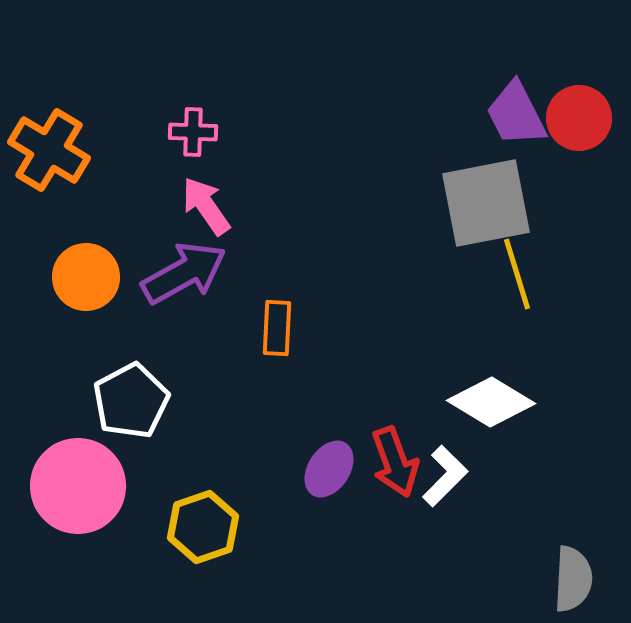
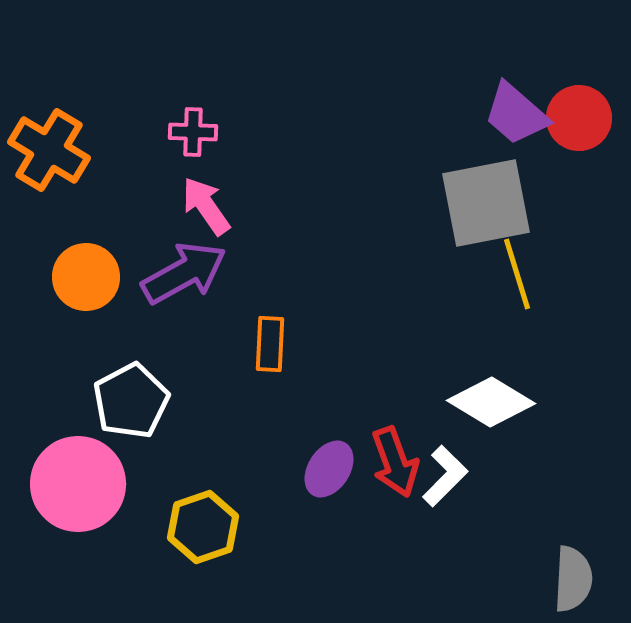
purple trapezoid: rotated 22 degrees counterclockwise
orange rectangle: moved 7 px left, 16 px down
pink circle: moved 2 px up
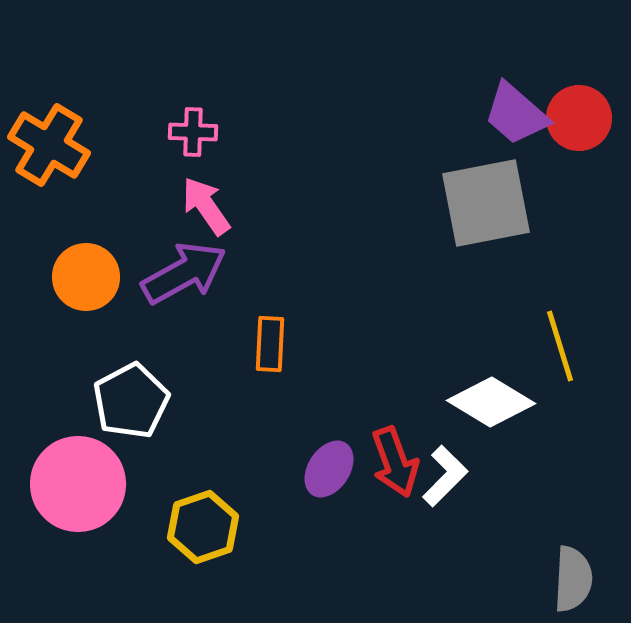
orange cross: moved 5 px up
yellow line: moved 43 px right, 72 px down
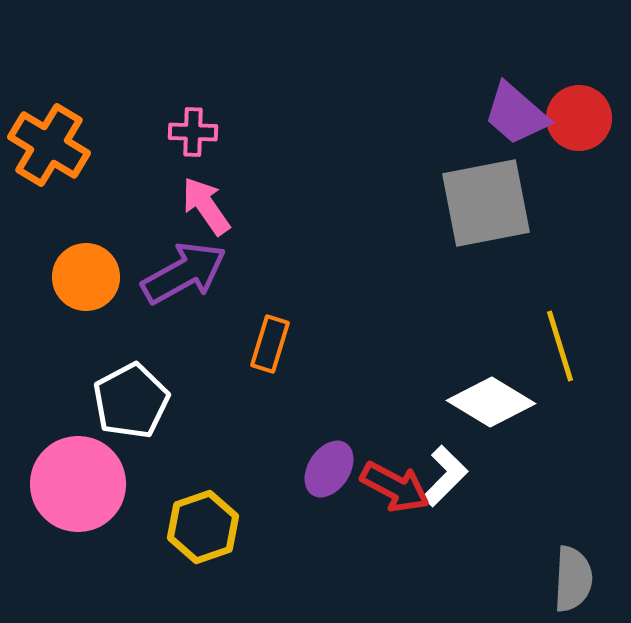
orange rectangle: rotated 14 degrees clockwise
red arrow: moved 25 px down; rotated 42 degrees counterclockwise
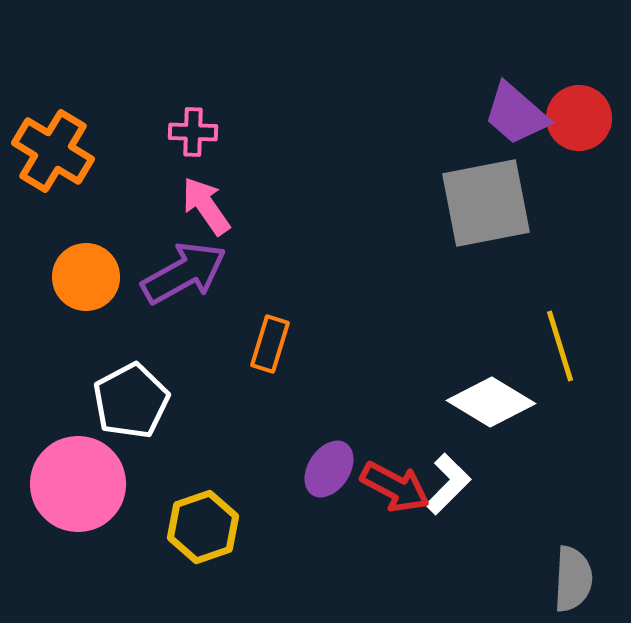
orange cross: moved 4 px right, 6 px down
white L-shape: moved 3 px right, 8 px down
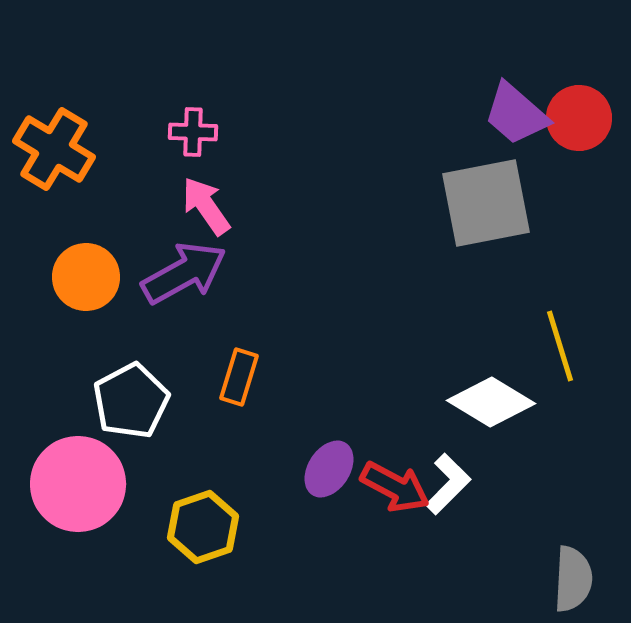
orange cross: moved 1 px right, 2 px up
orange rectangle: moved 31 px left, 33 px down
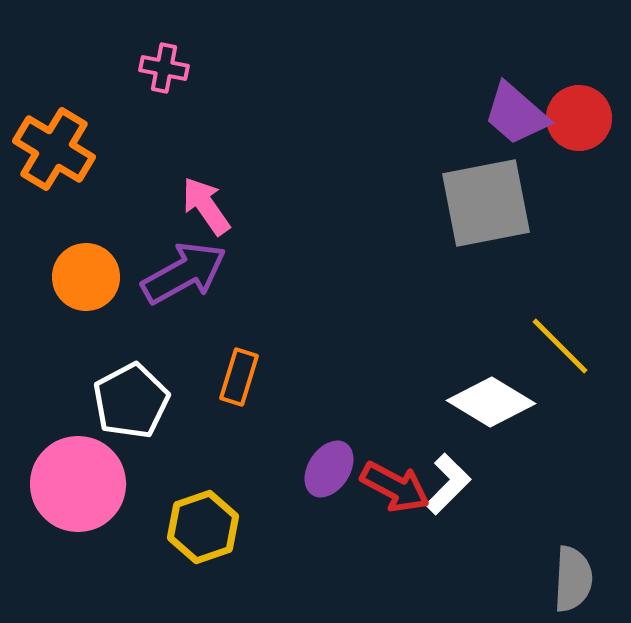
pink cross: moved 29 px left, 64 px up; rotated 9 degrees clockwise
yellow line: rotated 28 degrees counterclockwise
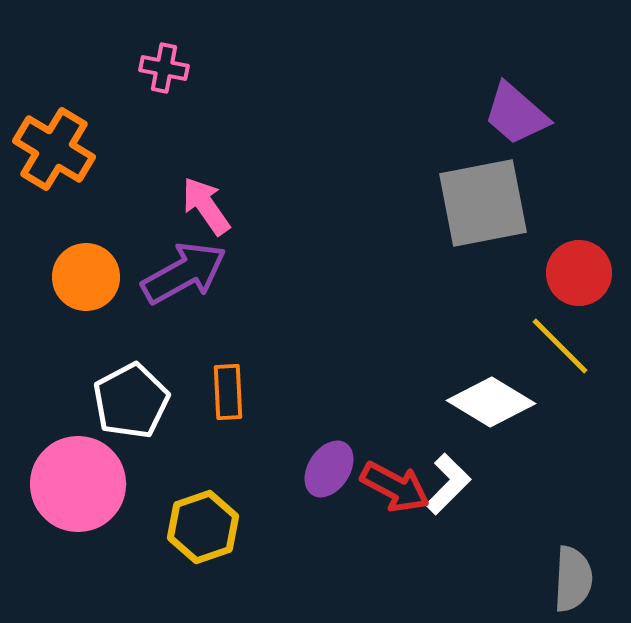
red circle: moved 155 px down
gray square: moved 3 px left
orange rectangle: moved 11 px left, 15 px down; rotated 20 degrees counterclockwise
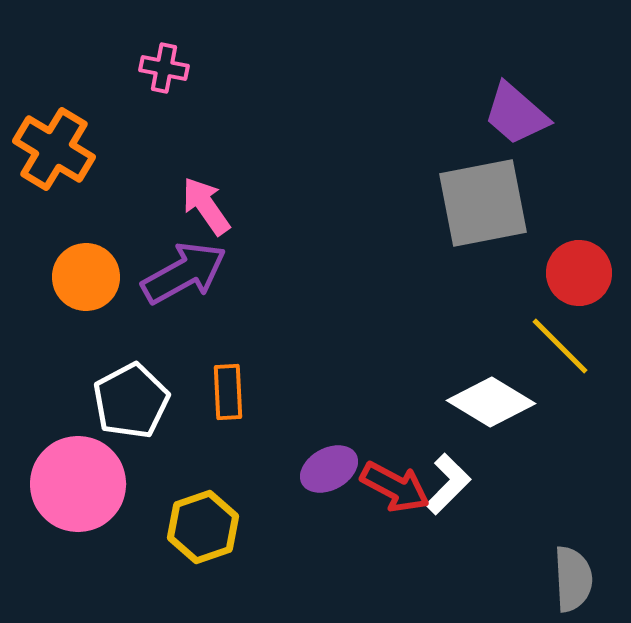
purple ellipse: rotated 28 degrees clockwise
gray semicircle: rotated 6 degrees counterclockwise
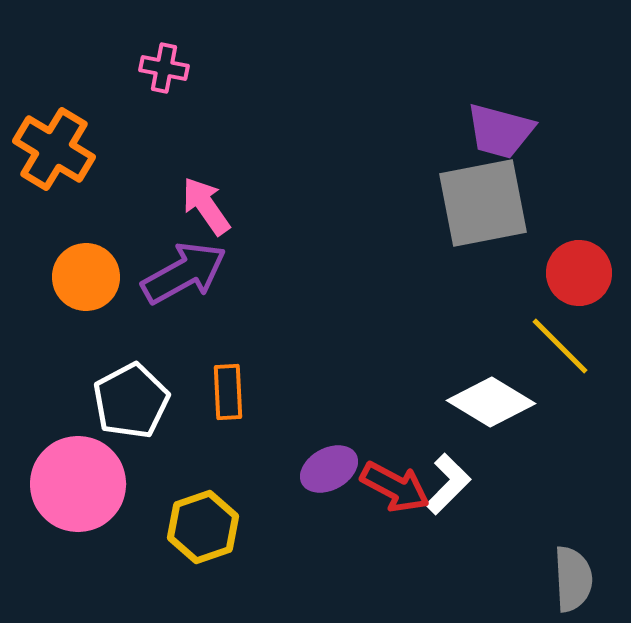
purple trapezoid: moved 16 px left, 17 px down; rotated 26 degrees counterclockwise
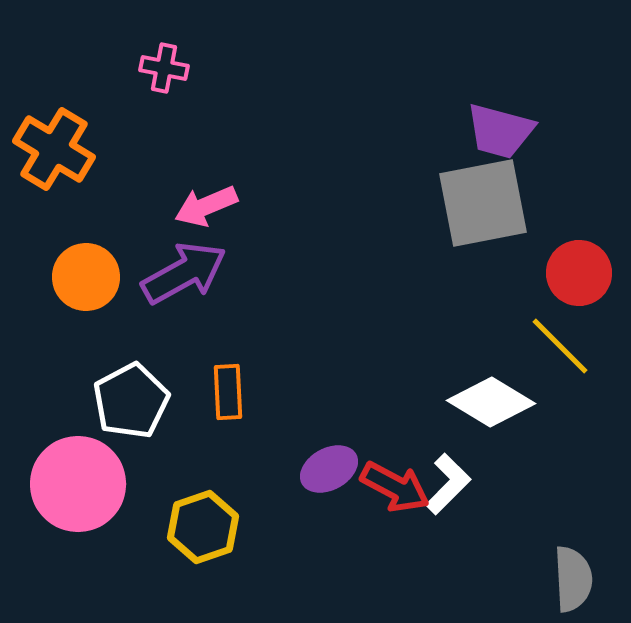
pink arrow: rotated 78 degrees counterclockwise
